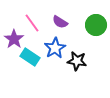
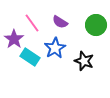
black star: moved 7 px right; rotated 12 degrees clockwise
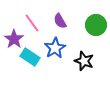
purple semicircle: moved 1 px up; rotated 28 degrees clockwise
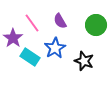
purple star: moved 1 px left, 1 px up
